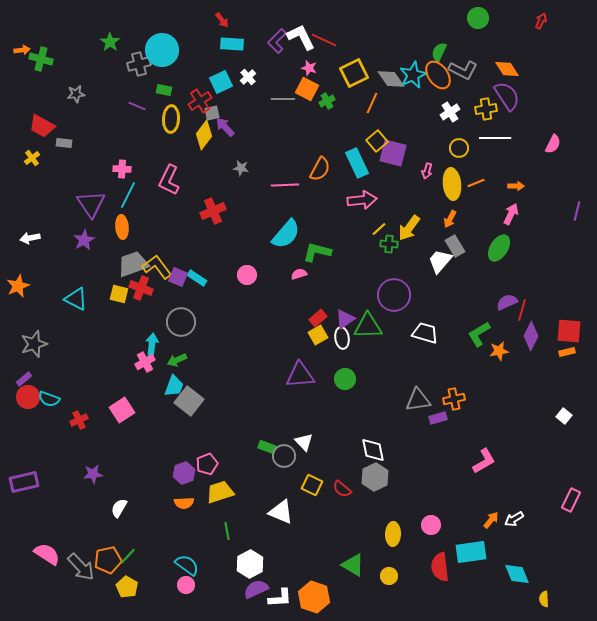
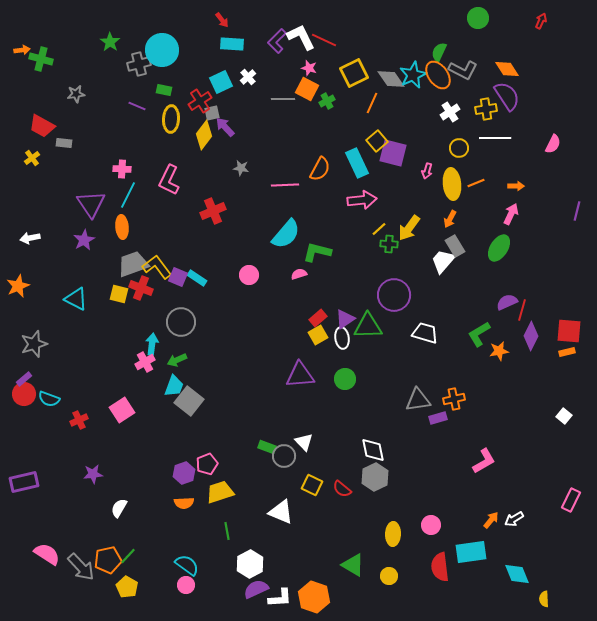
white trapezoid at (440, 261): moved 3 px right
pink circle at (247, 275): moved 2 px right
red circle at (28, 397): moved 4 px left, 3 px up
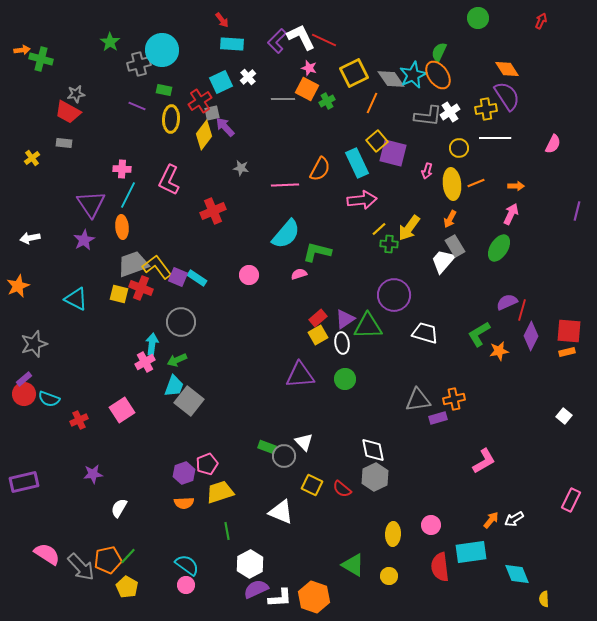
gray L-shape at (463, 70): moved 35 px left, 46 px down; rotated 20 degrees counterclockwise
red trapezoid at (42, 126): moved 26 px right, 14 px up
white ellipse at (342, 338): moved 5 px down
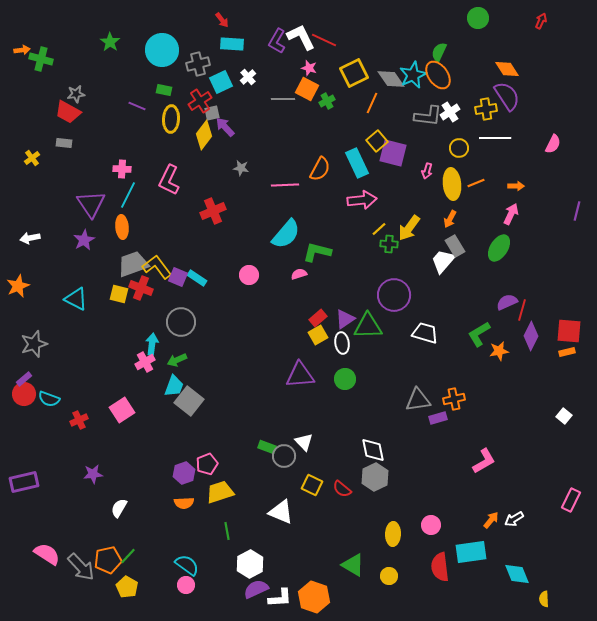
purple L-shape at (277, 41): rotated 15 degrees counterclockwise
gray cross at (139, 64): moved 59 px right
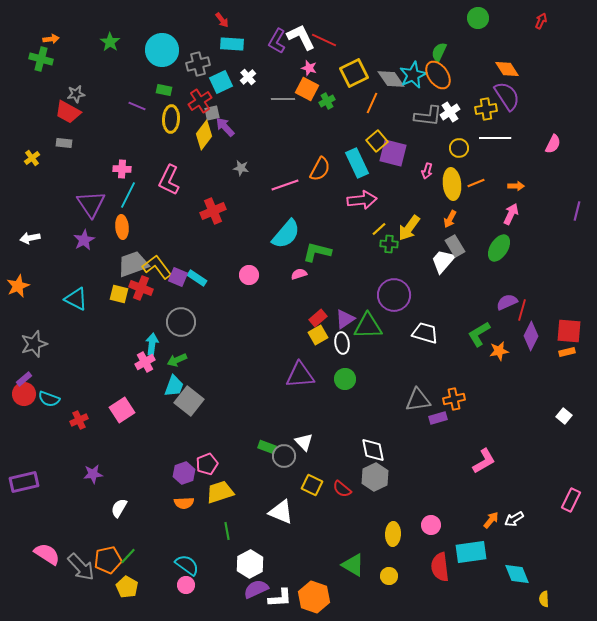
orange arrow at (22, 50): moved 29 px right, 11 px up
pink line at (285, 185): rotated 16 degrees counterclockwise
